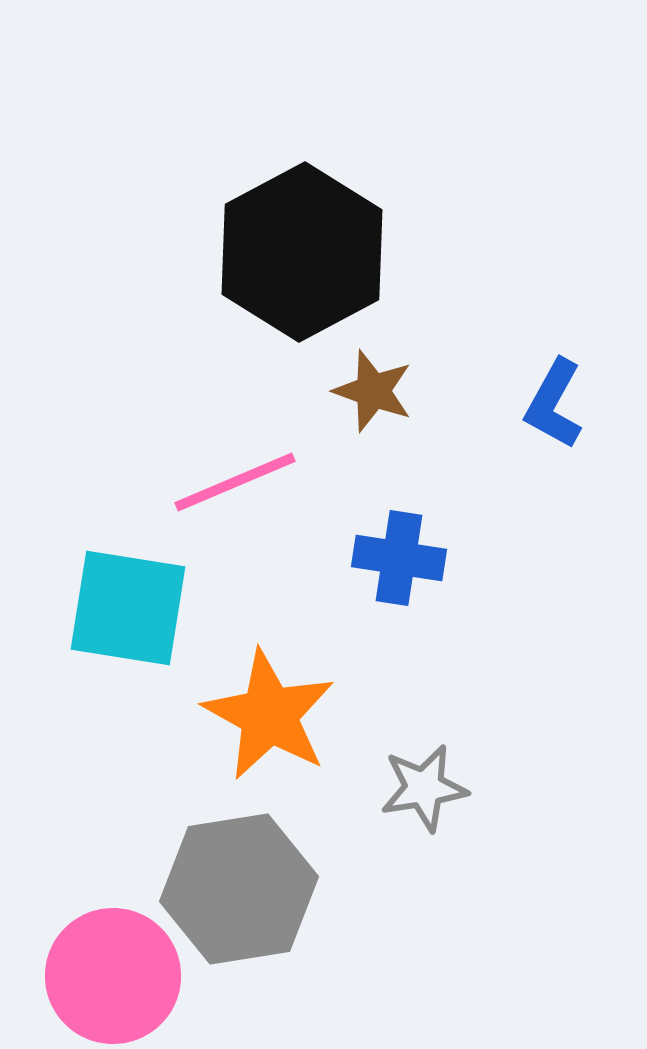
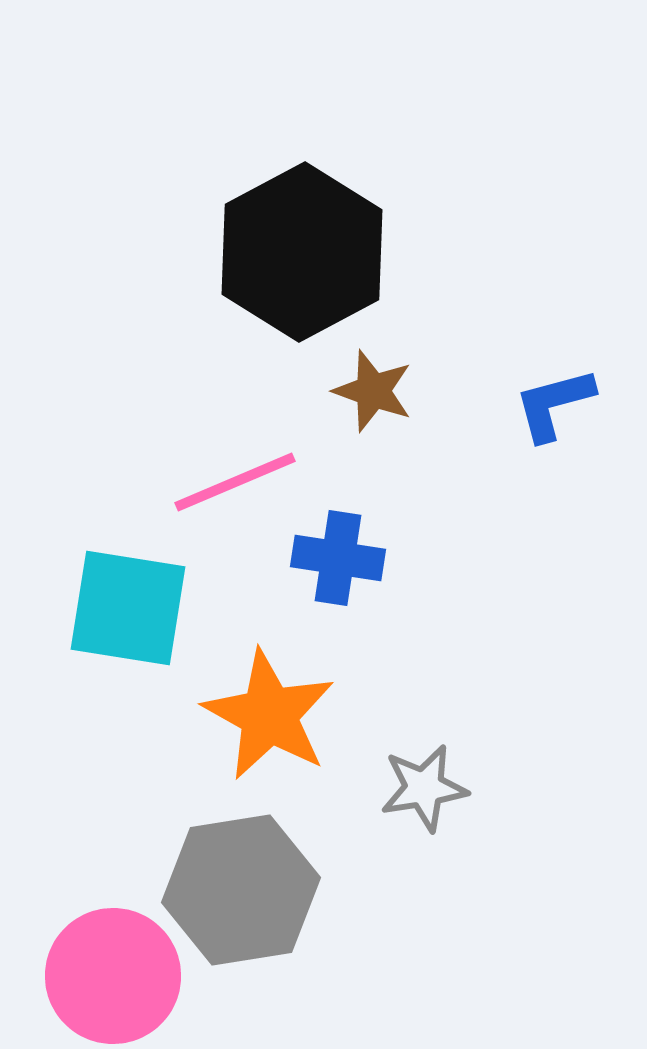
blue L-shape: rotated 46 degrees clockwise
blue cross: moved 61 px left
gray hexagon: moved 2 px right, 1 px down
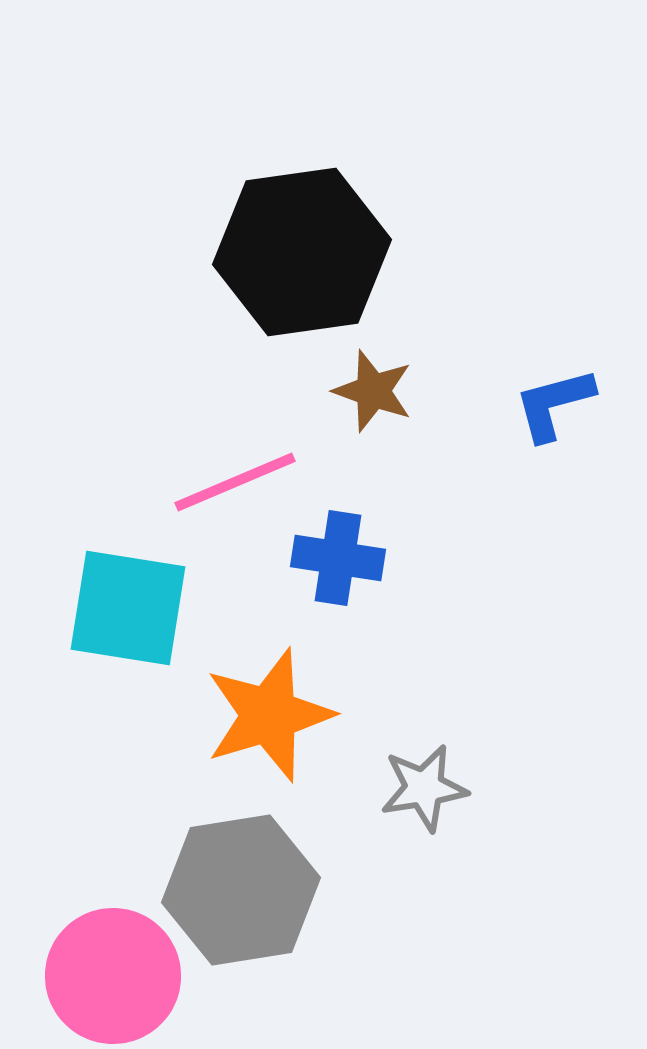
black hexagon: rotated 20 degrees clockwise
orange star: rotated 26 degrees clockwise
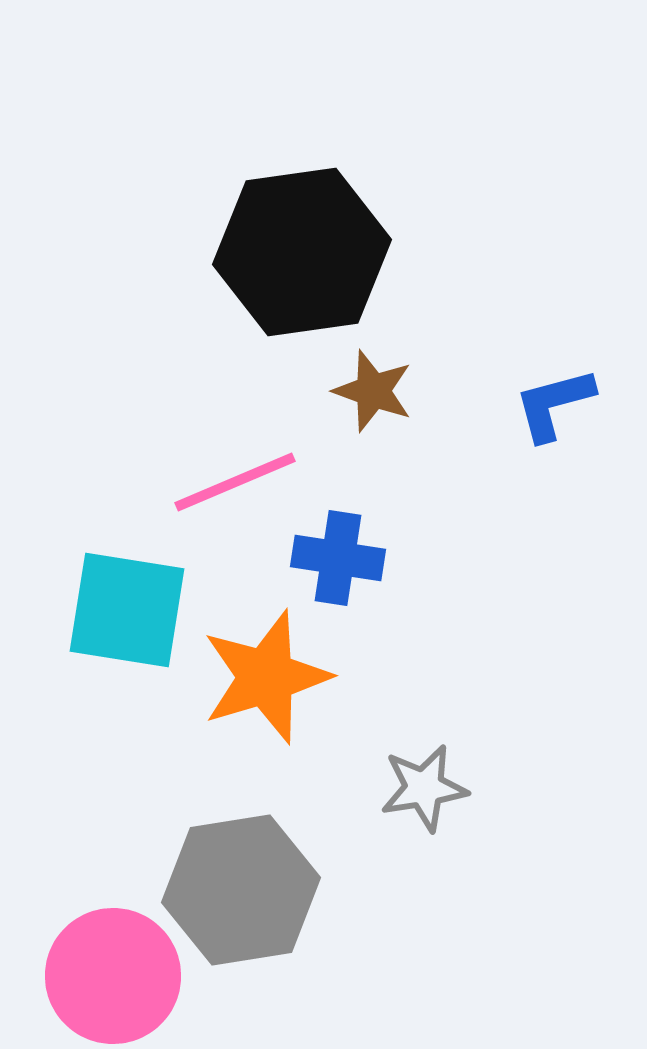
cyan square: moved 1 px left, 2 px down
orange star: moved 3 px left, 38 px up
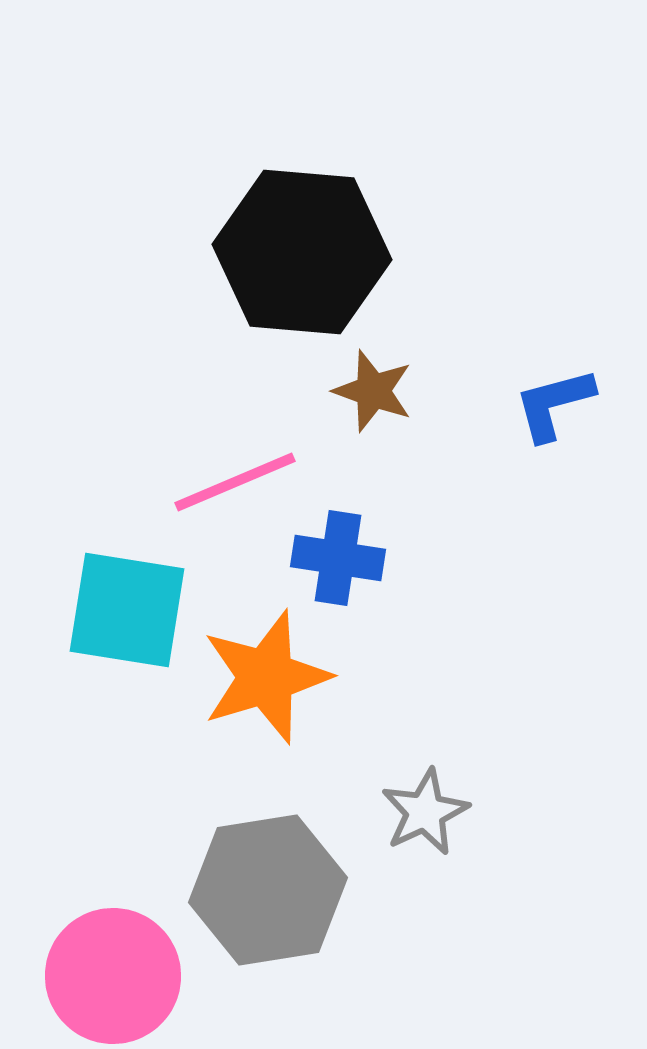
black hexagon: rotated 13 degrees clockwise
gray star: moved 1 px right, 24 px down; rotated 16 degrees counterclockwise
gray hexagon: moved 27 px right
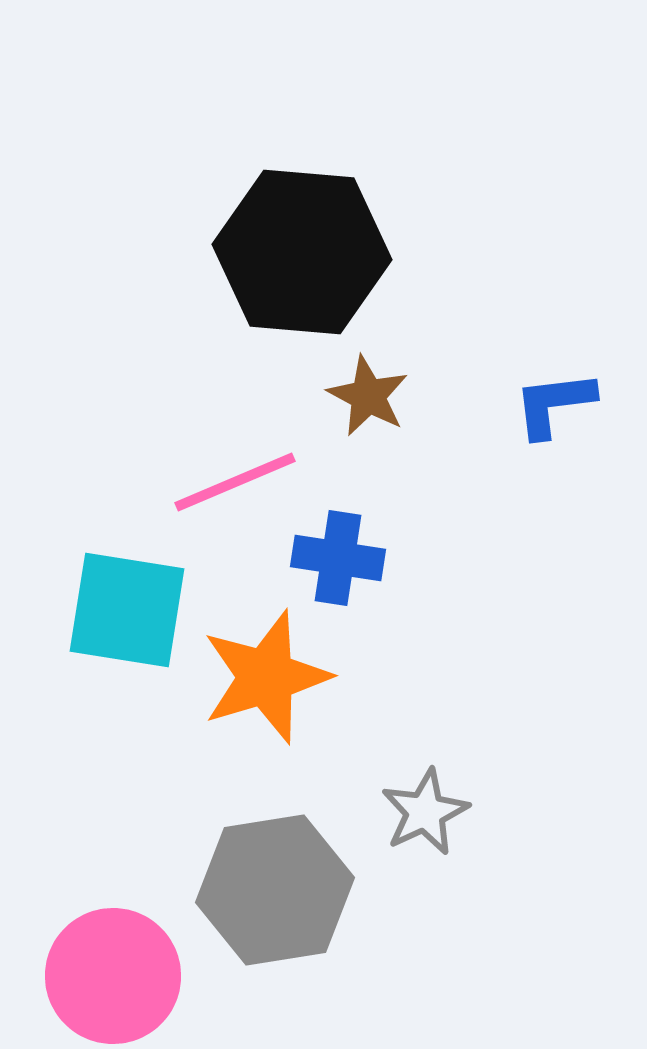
brown star: moved 5 px left, 5 px down; rotated 8 degrees clockwise
blue L-shape: rotated 8 degrees clockwise
gray hexagon: moved 7 px right
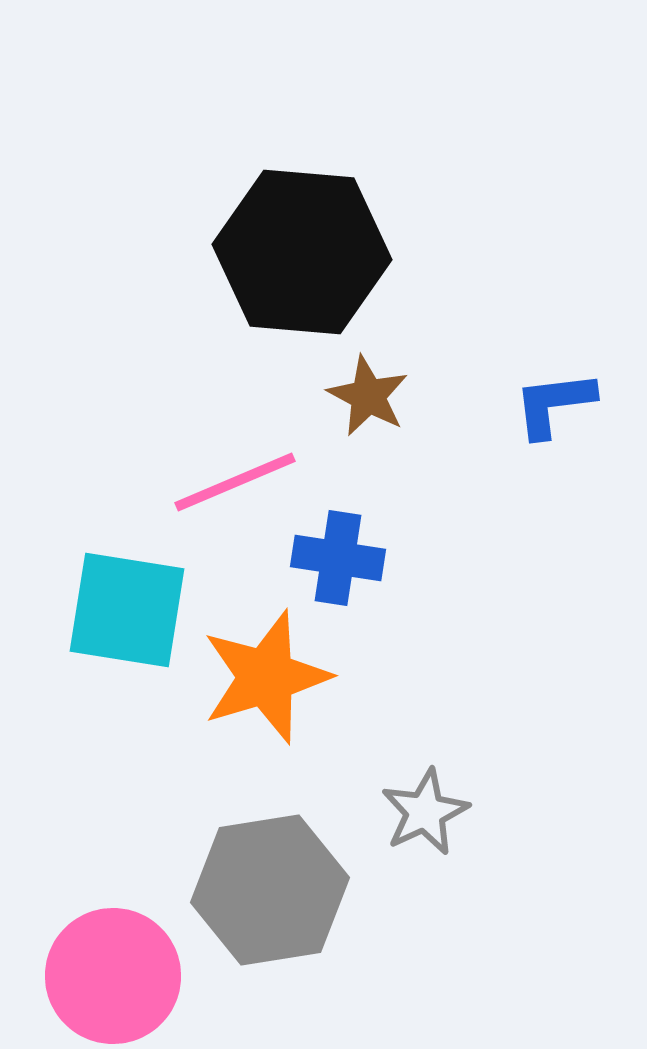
gray hexagon: moved 5 px left
